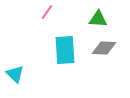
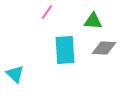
green triangle: moved 5 px left, 2 px down
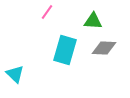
cyan rectangle: rotated 20 degrees clockwise
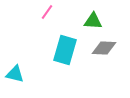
cyan triangle: rotated 30 degrees counterclockwise
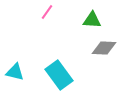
green triangle: moved 1 px left, 1 px up
cyan rectangle: moved 6 px left, 25 px down; rotated 52 degrees counterclockwise
cyan triangle: moved 2 px up
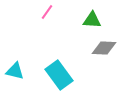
cyan triangle: moved 1 px up
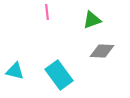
pink line: rotated 42 degrees counterclockwise
green triangle: rotated 24 degrees counterclockwise
gray diamond: moved 2 px left, 3 px down
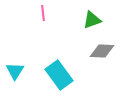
pink line: moved 4 px left, 1 px down
cyan triangle: rotated 48 degrees clockwise
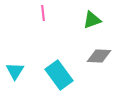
gray diamond: moved 3 px left, 5 px down
